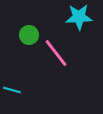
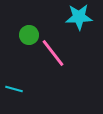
pink line: moved 3 px left
cyan line: moved 2 px right, 1 px up
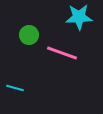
pink line: moved 9 px right; rotated 32 degrees counterclockwise
cyan line: moved 1 px right, 1 px up
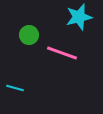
cyan star: rotated 12 degrees counterclockwise
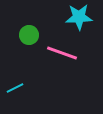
cyan star: rotated 12 degrees clockwise
cyan line: rotated 42 degrees counterclockwise
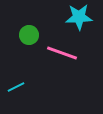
cyan line: moved 1 px right, 1 px up
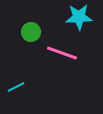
green circle: moved 2 px right, 3 px up
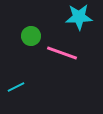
green circle: moved 4 px down
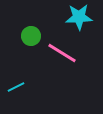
pink line: rotated 12 degrees clockwise
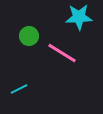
green circle: moved 2 px left
cyan line: moved 3 px right, 2 px down
